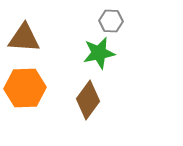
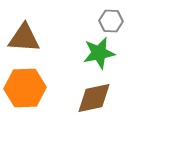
brown diamond: moved 6 px right, 2 px up; rotated 42 degrees clockwise
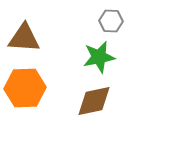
green star: moved 4 px down
brown diamond: moved 3 px down
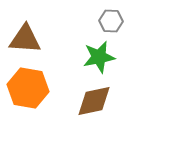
brown triangle: moved 1 px right, 1 px down
orange hexagon: moved 3 px right; rotated 12 degrees clockwise
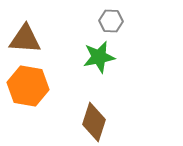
orange hexagon: moved 2 px up
brown diamond: moved 21 px down; rotated 60 degrees counterclockwise
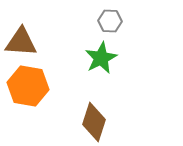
gray hexagon: moved 1 px left
brown triangle: moved 4 px left, 3 px down
green star: moved 2 px right, 1 px down; rotated 16 degrees counterclockwise
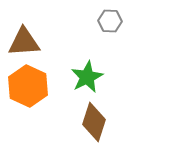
brown triangle: moved 3 px right; rotated 8 degrees counterclockwise
green star: moved 14 px left, 19 px down
orange hexagon: rotated 15 degrees clockwise
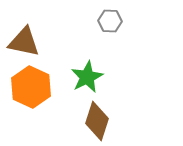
brown triangle: rotated 16 degrees clockwise
orange hexagon: moved 3 px right, 1 px down
brown diamond: moved 3 px right, 1 px up
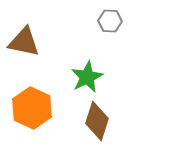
orange hexagon: moved 1 px right, 21 px down
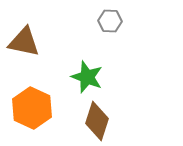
green star: rotated 24 degrees counterclockwise
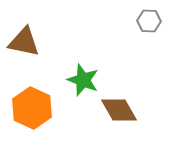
gray hexagon: moved 39 px right
green star: moved 4 px left, 3 px down
brown diamond: moved 22 px right, 11 px up; rotated 48 degrees counterclockwise
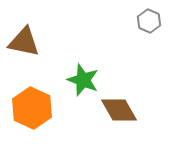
gray hexagon: rotated 20 degrees clockwise
